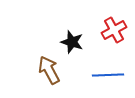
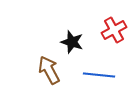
blue line: moved 9 px left; rotated 8 degrees clockwise
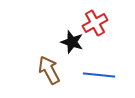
red cross: moved 19 px left, 7 px up
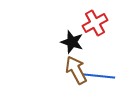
brown arrow: moved 27 px right
blue line: moved 1 px down
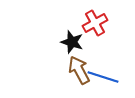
brown arrow: moved 3 px right
blue line: moved 4 px right, 1 px down; rotated 12 degrees clockwise
